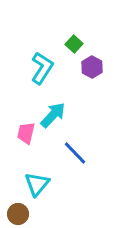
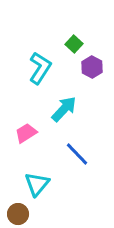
cyan L-shape: moved 2 px left
cyan arrow: moved 11 px right, 6 px up
pink trapezoid: rotated 45 degrees clockwise
blue line: moved 2 px right, 1 px down
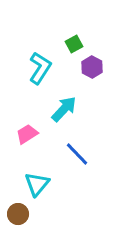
green square: rotated 18 degrees clockwise
pink trapezoid: moved 1 px right, 1 px down
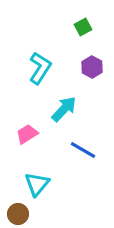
green square: moved 9 px right, 17 px up
blue line: moved 6 px right, 4 px up; rotated 16 degrees counterclockwise
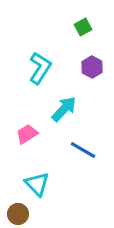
cyan triangle: rotated 24 degrees counterclockwise
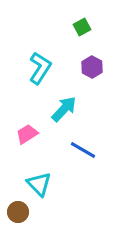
green square: moved 1 px left
cyan triangle: moved 2 px right
brown circle: moved 2 px up
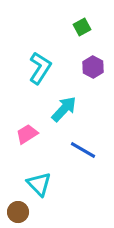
purple hexagon: moved 1 px right
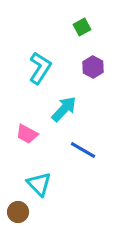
pink trapezoid: rotated 120 degrees counterclockwise
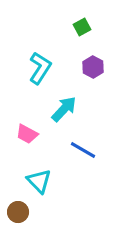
cyan triangle: moved 3 px up
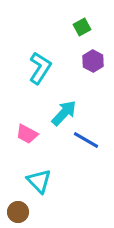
purple hexagon: moved 6 px up
cyan arrow: moved 4 px down
blue line: moved 3 px right, 10 px up
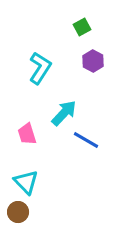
pink trapezoid: rotated 45 degrees clockwise
cyan triangle: moved 13 px left, 1 px down
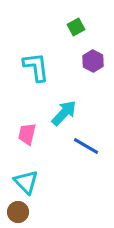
green square: moved 6 px left
cyan L-shape: moved 4 px left, 1 px up; rotated 40 degrees counterclockwise
pink trapezoid: rotated 30 degrees clockwise
blue line: moved 6 px down
